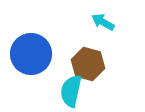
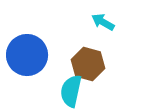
blue circle: moved 4 px left, 1 px down
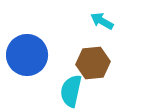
cyan arrow: moved 1 px left, 1 px up
brown hexagon: moved 5 px right, 1 px up; rotated 20 degrees counterclockwise
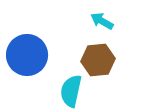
brown hexagon: moved 5 px right, 3 px up
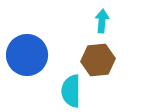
cyan arrow: rotated 65 degrees clockwise
cyan semicircle: rotated 12 degrees counterclockwise
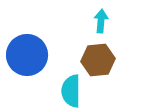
cyan arrow: moved 1 px left
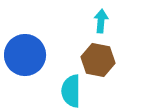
blue circle: moved 2 px left
brown hexagon: rotated 16 degrees clockwise
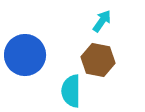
cyan arrow: moved 1 px right; rotated 30 degrees clockwise
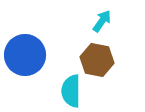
brown hexagon: moved 1 px left
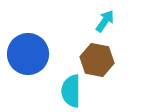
cyan arrow: moved 3 px right
blue circle: moved 3 px right, 1 px up
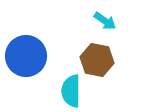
cyan arrow: rotated 90 degrees clockwise
blue circle: moved 2 px left, 2 px down
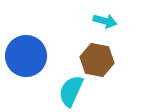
cyan arrow: rotated 20 degrees counterclockwise
cyan semicircle: rotated 24 degrees clockwise
